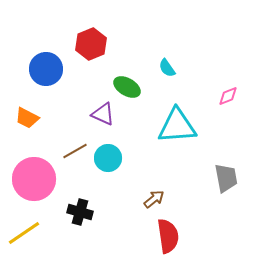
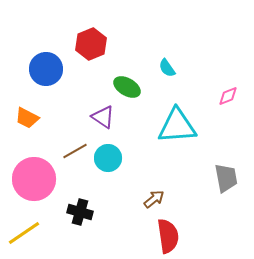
purple triangle: moved 3 px down; rotated 10 degrees clockwise
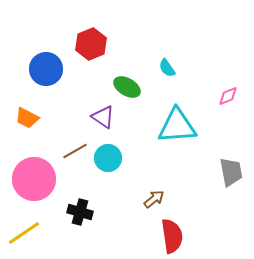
gray trapezoid: moved 5 px right, 6 px up
red semicircle: moved 4 px right
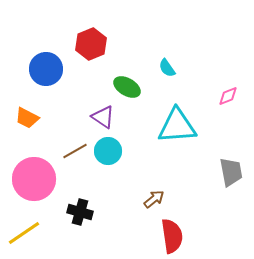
cyan circle: moved 7 px up
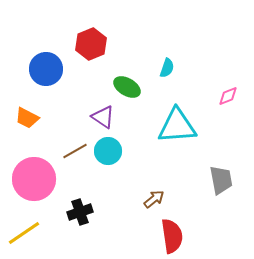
cyan semicircle: rotated 126 degrees counterclockwise
gray trapezoid: moved 10 px left, 8 px down
black cross: rotated 35 degrees counterclockwise
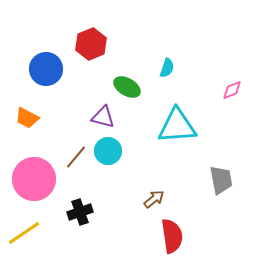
pink diamond: moved 4 px right, 6 px up
purple triangle: rotated 20 degrees counterclockwise
brown line: moved 1 px right, 6 px down; rotated 20 degrees counterclockwise
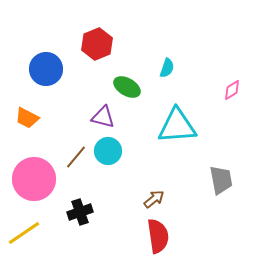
red hexagon: moved 6 px right
pink diamond: rotated 10 degrees counterclockwise
red semicircle: moved 14 px left
